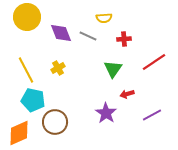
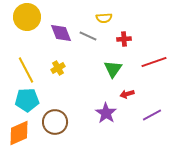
red line: rotated 15 degrees clockwise
cyan pentagon: moved 6 px left; rotated 15 degrees counterclockwise
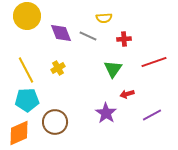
yellow circle: moved 1 px up
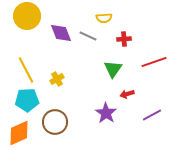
yellow cross: moved 1 px left, 11 px down
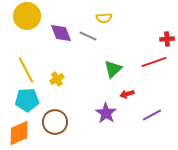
red cross: moved 43 px right
green triangle: rotated 12 degrees clockwise
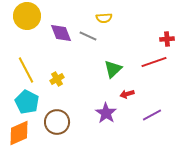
cyan pentagon: moved 2 px down; rotated 30 degrees clockwise
brown circle: moved 2 px right
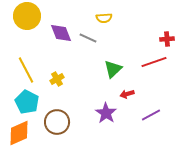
gray line: moved 2 px down
purple line: moved 1 px left
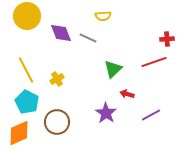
yellow semicircle: moved 1 px left, 2 px up
red arrow: rotated 32 degrees clockwise
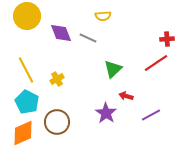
red line: moved 2 px right, 1 px down; rotated 15 degrees counterclockwise
red arrow: moved 1 px left, 2 px down
orange diamond: moved 4 px right
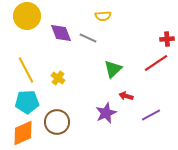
yellow cross: moved 1 px right, 1 px up; rotated 24 degrees counterclockwise
cyan pentagon: rotated 30 degrees counterclockwise
purple star: rotated 15 degrees clockwise
